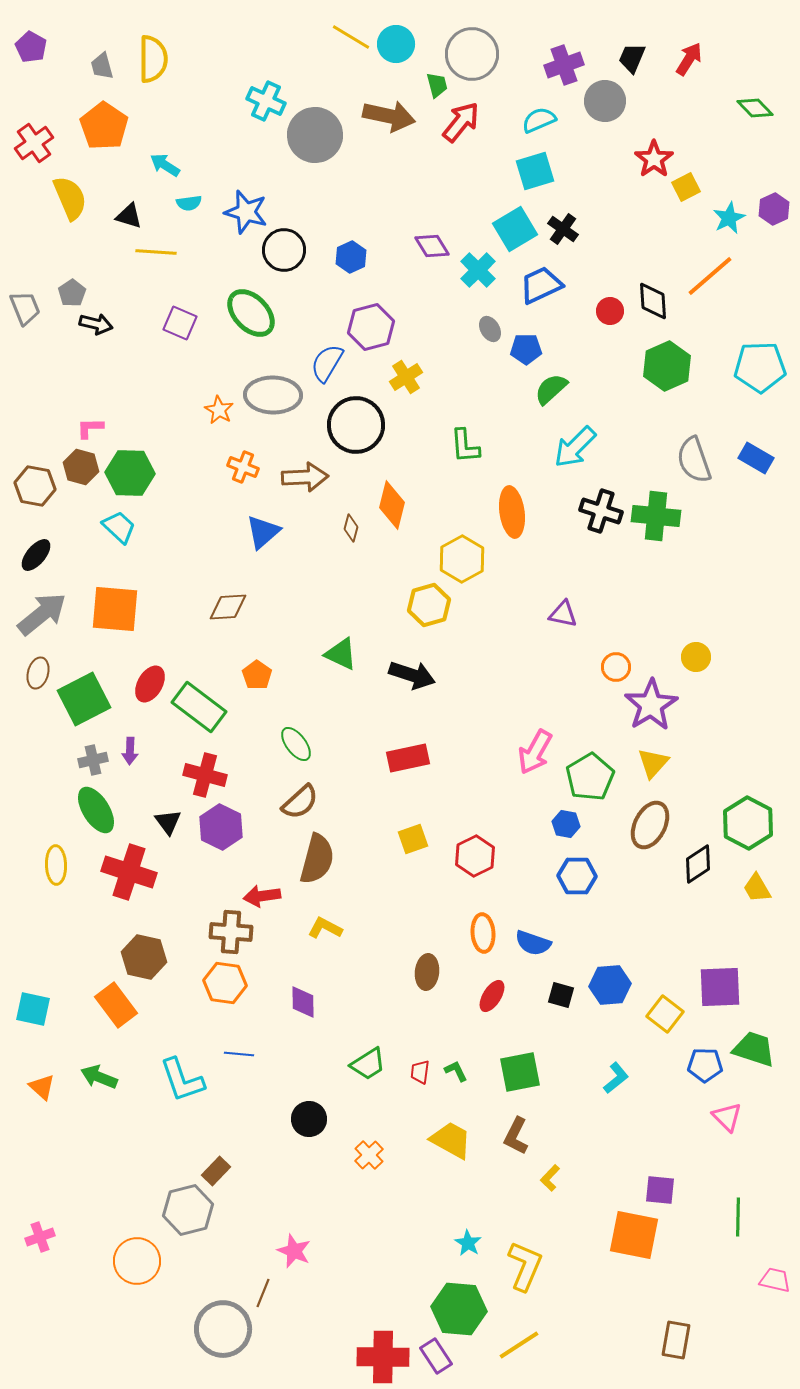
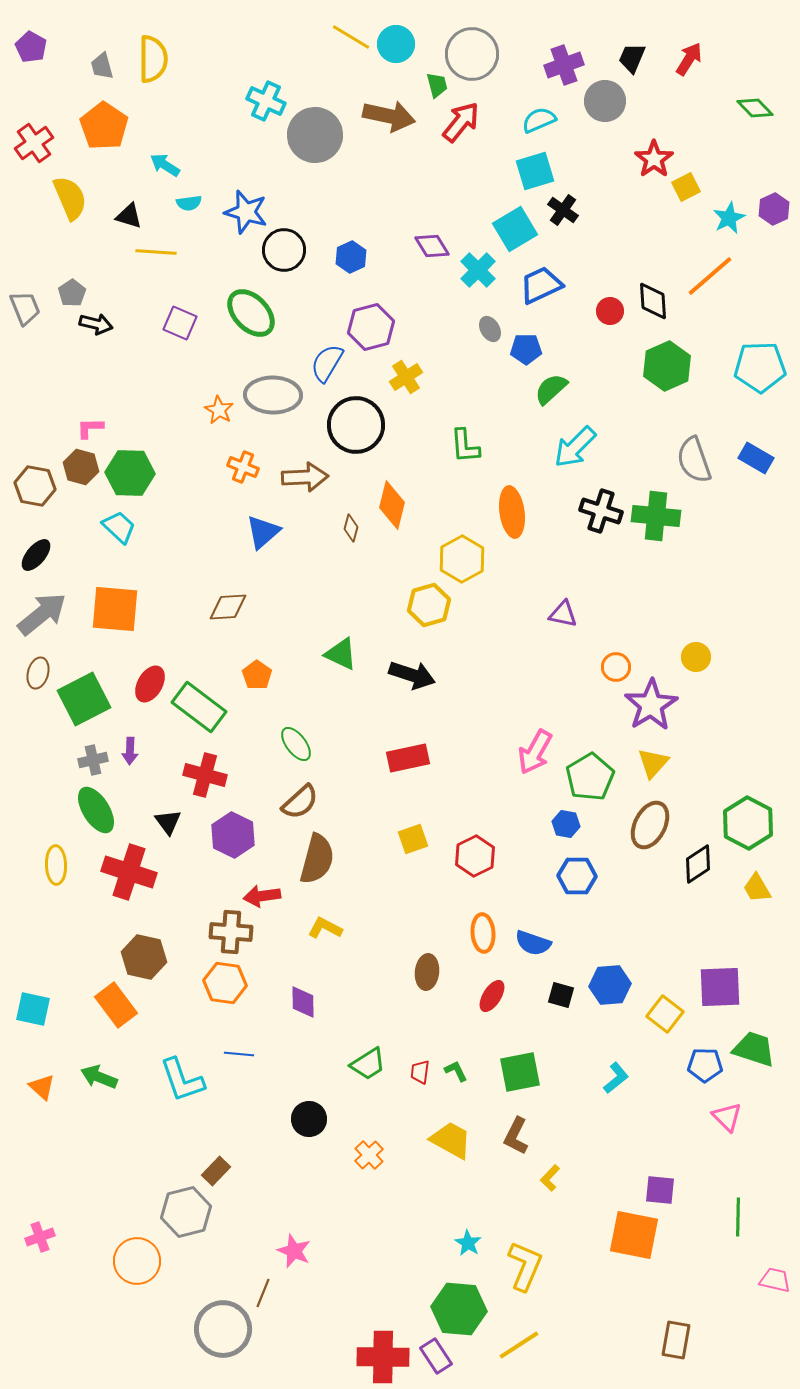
black cross at (563, 229): moved 19 px up
purple hexagon at (221, 827): moved 12 px right, 8 px down
gray hexagon at (188, 1210): moved 2 px left, 2 px down
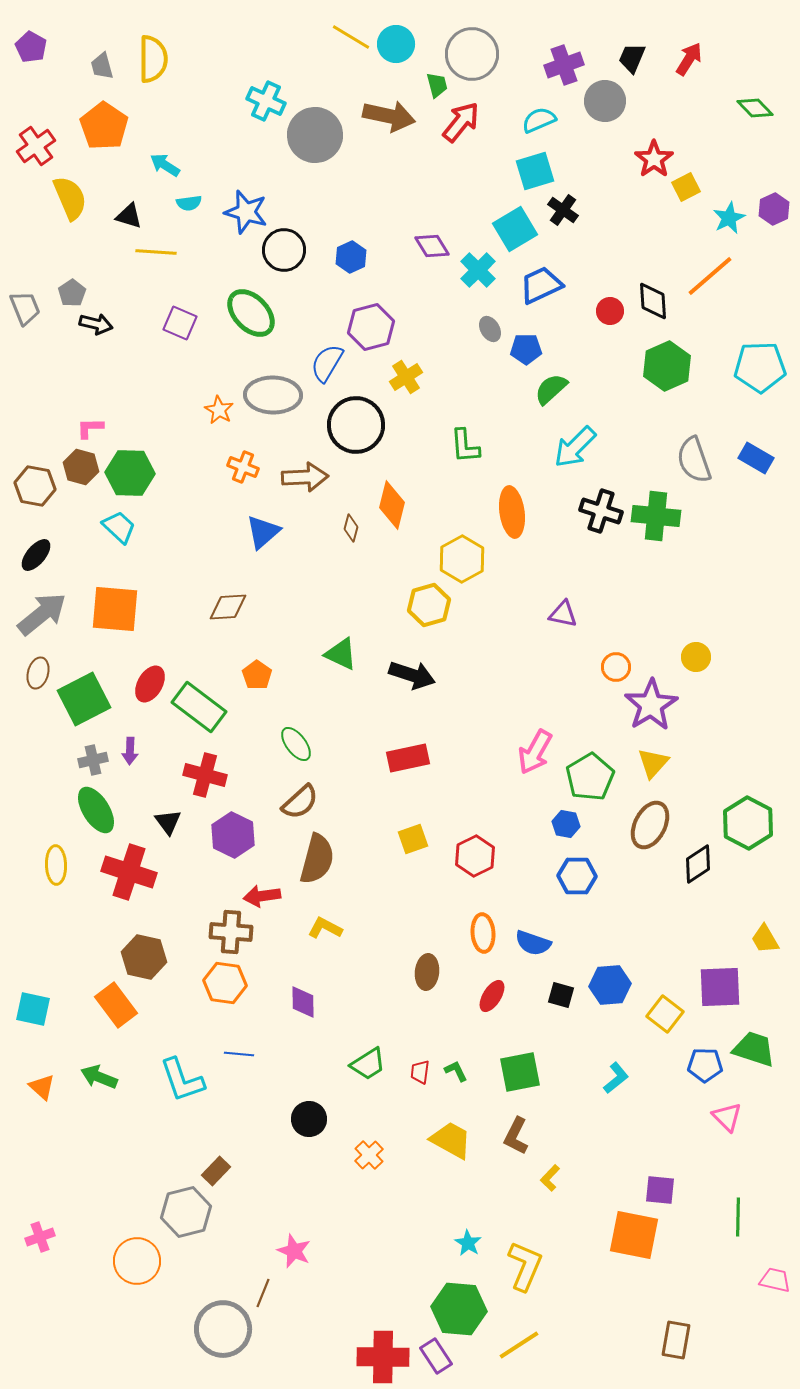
red cross at (34, 143): moved 2 px right, 3 px down
yellow trapezoid at (757, 888): moved 8 px right, 51 px down
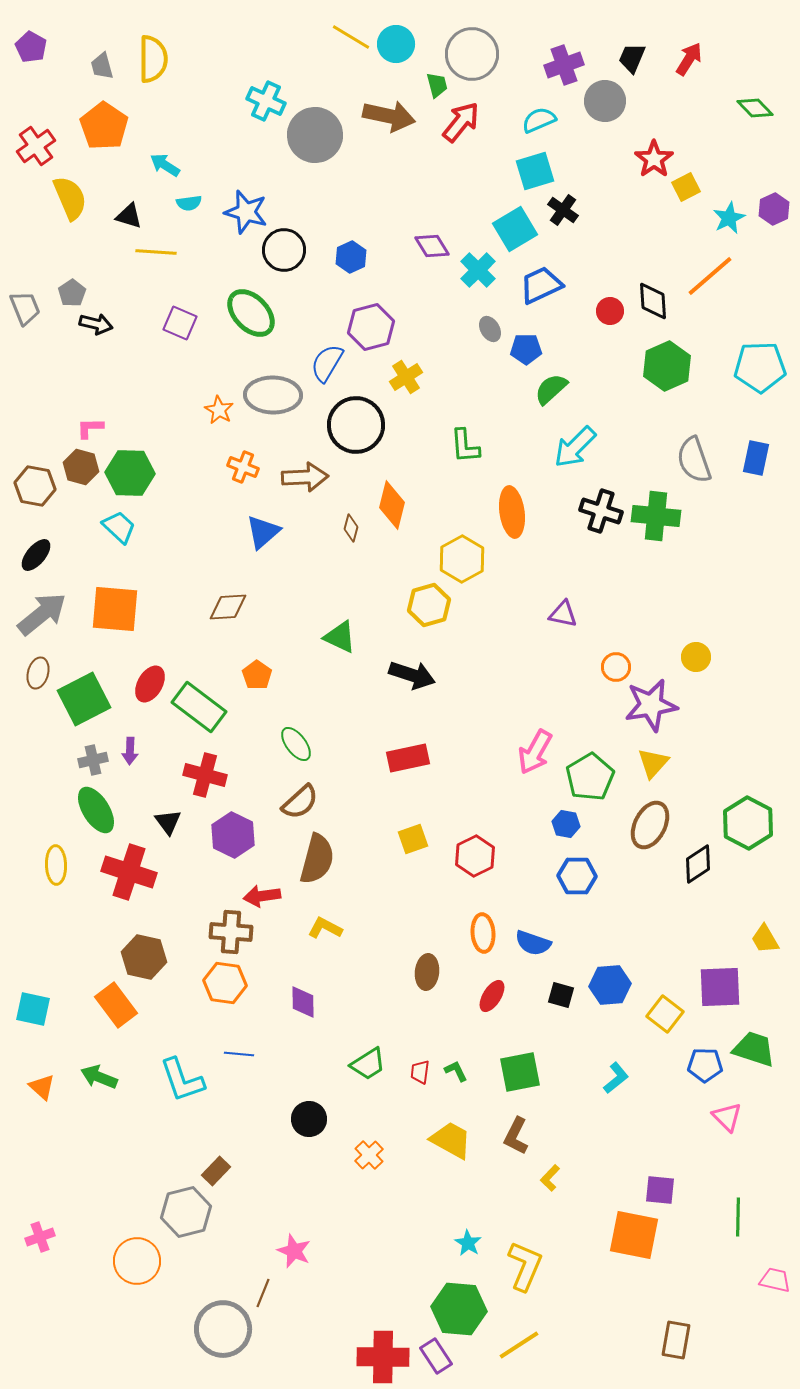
blue rectangle at (756, 458): rotated 72 degrees clockwise
green triangle at (341, 654): moved 1 px left, 17 px up
purple star at (651, 705): rotated 22 degrees clockwise
